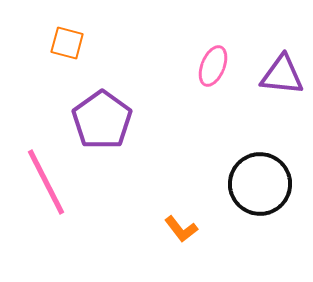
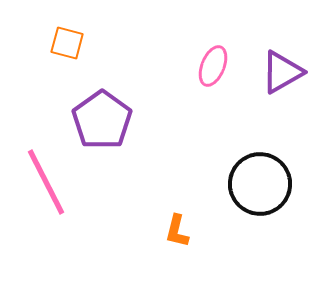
purple triangle: moved 3 px up; rotated 36 degrees counterclockwise
orange L-shape: moved 4 px left, 2 px down; rotated 52 degrees clockwise
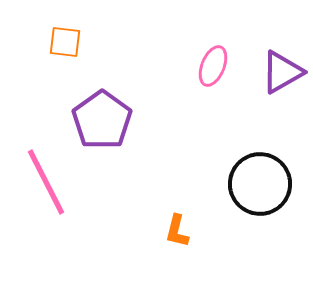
orange square: moved 2 px left, 1 px up; rotated 8 degrees counterclockwise
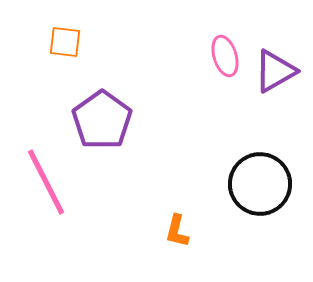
pink ellipse: moved 12 px right, 10 px up; rotated 39 degrees counterclockwise
purple triangle: moved 7 px left, 1 px up
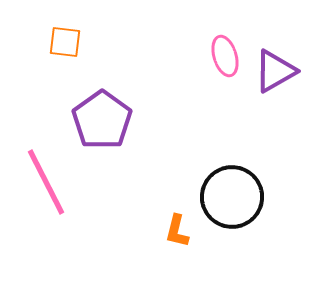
black circle: moved 28 px left, 13 px down
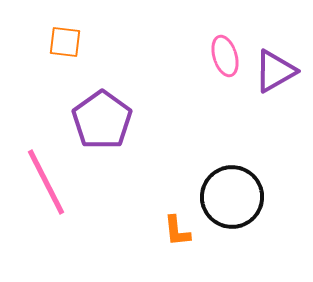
orange L-shape: rotated 20 degrees counterclockwise
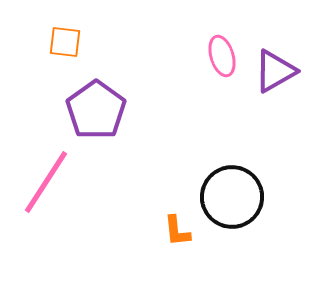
pink ellipse: moved 3 px left
purple pentagon: moved 6 px left, 10 px up
pink line: rotated 60 degrees clockwise
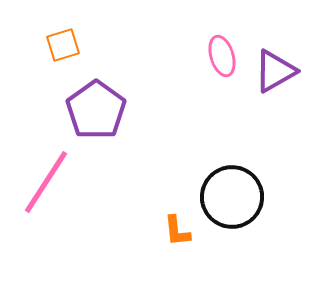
orange square: moved 2 px left, 3 px down; rotated 24 degrees counterclockwise
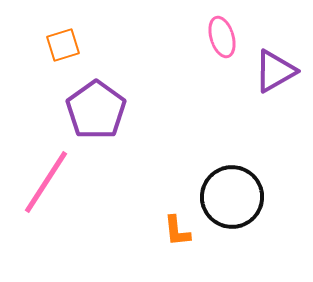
pink ellipse: moved 19 px up
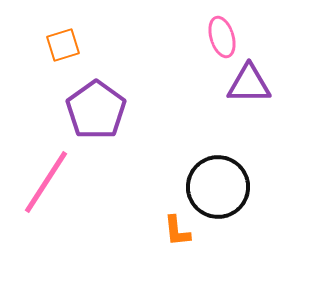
purple triangle: moved 26 px left, 13 px down; rotated 30 degrees clockwise
black circle: moved 14 px left, 10 px up
